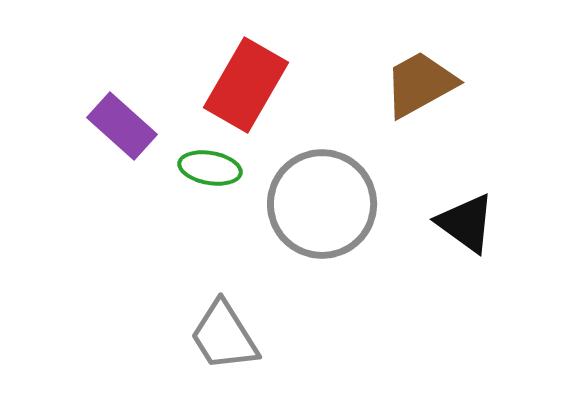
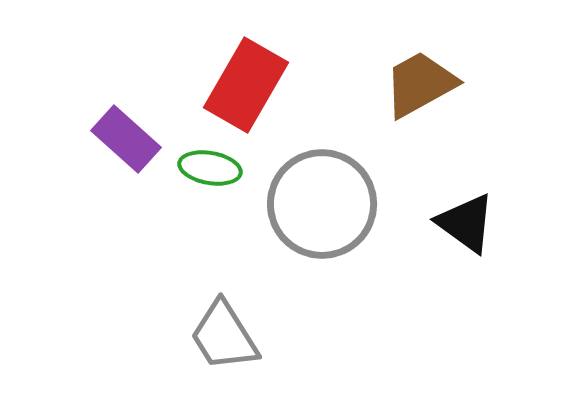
purple rectangle: moved 4 px right, 13 px down
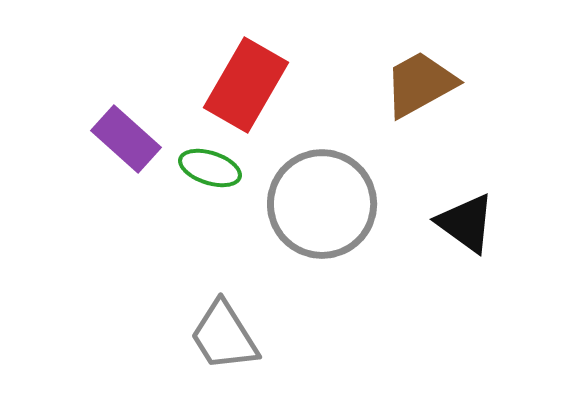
green ellipse: rotated 8 degrees clockwise
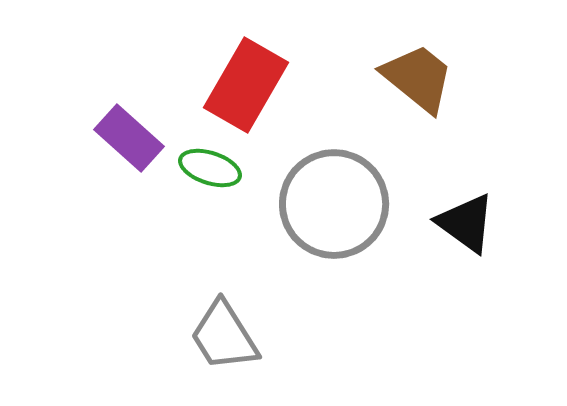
brown trapezoid: moved 2 px left, 6 px up; rotated 68 degrees clockwise
purple rectangle: moved 3 px right, 1 px up
gray circle: moved 12 px right
